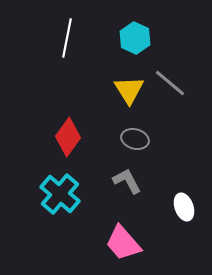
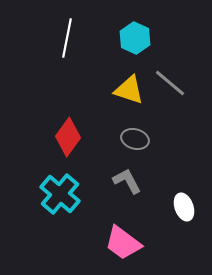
yellow triangle: rotated 40 degrees counterclockwise
pink trapezoid: rotated 12 degrees counterclockwise
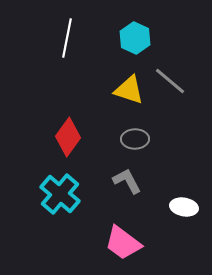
gray line: moved 2 px up
gray ellipse: rotated 16 degrees counterclockwise
white ellipse: rotated 60 degrees counterclockwise
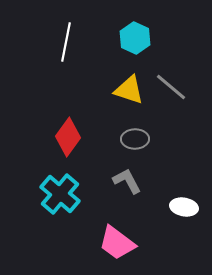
white line: moved 1 px left, 4 px down
gray line: moved 1 px right, 6 px down
pink trapezoid: moved 6 px left
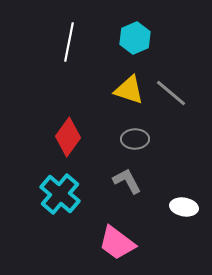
cyan hexagon: rotated 12 degrees clockwise
white line: moved 3 px right
gray line: moved 6 px down
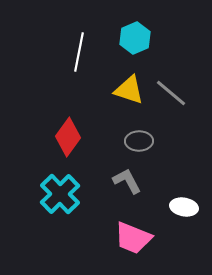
white line: moved 10 px right, 10 px down
gray ellipse: moved 4 px right, 2 px down
cyan cross: rotated 6 degrees clockwise
pink trapezoid: moved 16 px right, 5 px up; rotated 15 degrees counterclockwise
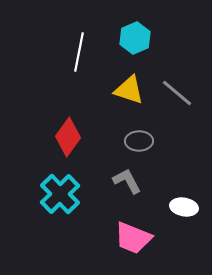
gray line: moved 6 px right
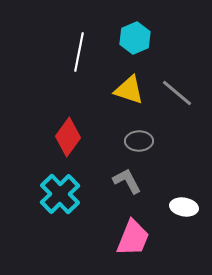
pink trapezoid: rotated 90 degrees counterclockwise
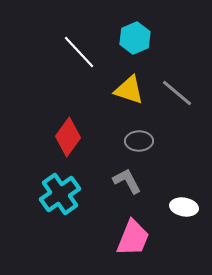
white line: rotated 54 degrees counterclockwise
cyan cross: rotated 9 degrees clockwise
